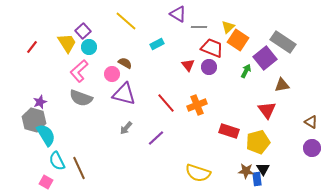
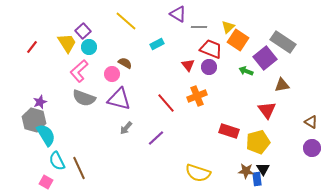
red trapezoid at (212, 48): moved 1 px left, 1 px down
green arrow at (246, 71): rotated 96 degrees counterclockwise
purple triangle at (124, 94): moved 5 px left, 5 px down
gray semicircle at (81, 98): moved 3 px right
orange cross at (197, 105): moved 9 px up
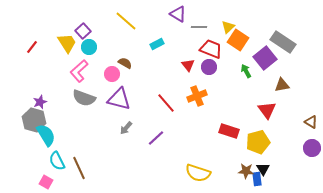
green arrow at (246, 71): rotated 40 degrees clockwise
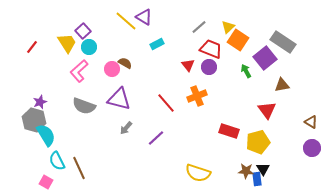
purple triangle at (178, 14): moved 34 px left, 3 px down
gray line at (199, 27): rotated 42 degrees counterclockwise
pink circle at (112, 74): moved 5 px up
gray semicircle at (84, 98): moved 8 px down
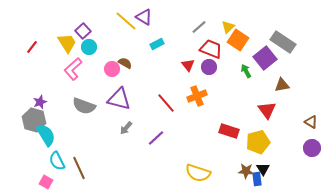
pink L-shape at (79, 71): moved 6 px left, 2 px up
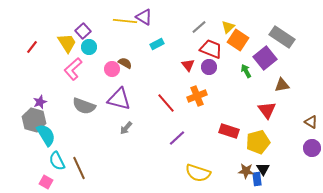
yellow line at (126, 21): moved 1 px left; rotated 35 degrees counterclockwise
gray rectangle at (283, 42): moved 1 px left, 5 px up
purple line at (156, 138): moved 21 px right
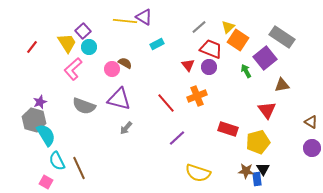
red rectangle at (229, 131): moved 1 px left, 2 px up
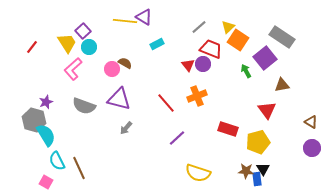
purple circle at (209, 67): moved 6 px left, 3 px up
purple star at (40, 102): moved 6 px right
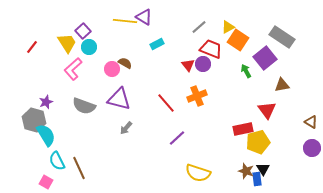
yellow triangle at (228, 27): rotated 16 degrees clockwise
red rectangle at (228, 129): moved 15 px right; rotated 30 degrees counterclockwise
brown star at (246, 171): rotated 14 degrees clockwise
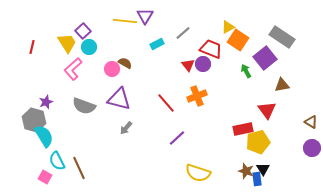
purple triangle at (144, 17): moved 1 px right, 1 px up; rotated 30 degrees clockwise
gray line at (199, 27): moved 16 px left, 6 px down
red line at (32, 47): rotated 24 degrees counterclockwise
cyan semicircle at (46, 135): moved 2 px left, 1 px down
pink square at (46, 182): moved 1 px left, 5 px up
